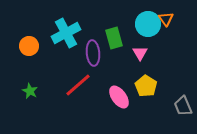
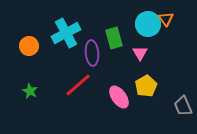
purple ellipse: moved 1 px left
yellow pentagon: rotated 10 degrees clockwise
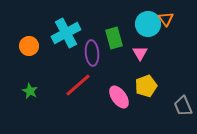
yellow pentagon: rotated 10 degrees clockwise
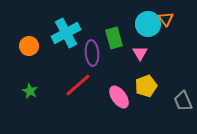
gray trapezoid: moved 5 px up
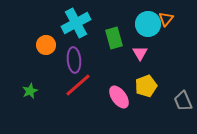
orange triangle: rotated 14 degrees clockwise
cyan cross: moved 10 px right, 10 px up
orange circle: moved 17 px right, 1 px up
purple ellipse: moved 18 px left, 7 px down
green star: rotated 21 degrees clockwise
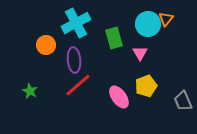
green star: rotated 21 degrees counterclockwise
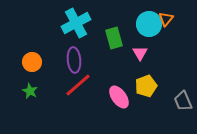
cyan circle: moved 1 px right
orange circle: moved 14 px left, 17 px down
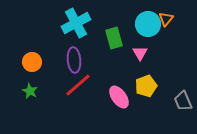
cyan circle: moved 1 px left
